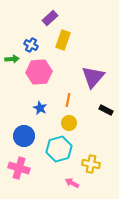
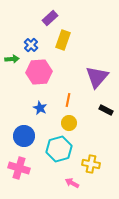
blue cross: rotated 16 degrees clockwise
purple triangle: moved 4 px right
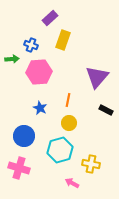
blue cross: rotated 24 degrees counterclockwise
cyan hexagon: moved 1 px right, 1 px down
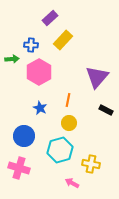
yellow rectangle: rotated 24 degrees clockwise
blue cross: rotated 16 degrees counterclockwise
pink hexagon: rotated 25 degrees counterclockwise
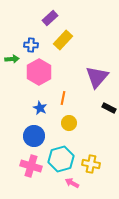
orange line: moved 5 px left, 2 px up
black rectangle: moved 3 px right, 2 px up
blue circle: moved 10 px right
cyan hexagon: moved 1 px right, 9 px down
pink cross: moved 12 px right, 2 px up
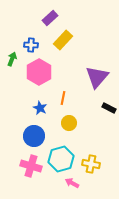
green arrow: rotated 64 degrees counterclockwise
